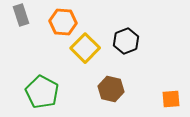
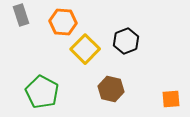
yellow square: moved 1 px down
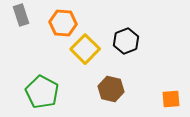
orange hexagon: moved 1 px down
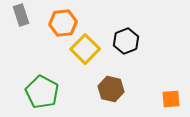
orange hexagon: rotated 12 degrees counterclockwise
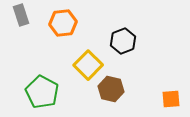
black hexagon: moved 3 px left
yellow square: moved 3 px right, 16 px down
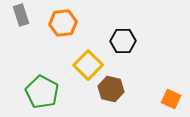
black hexagon: rotated 20 degrees clockwise
orange square: rotated 30 degrees clockwise
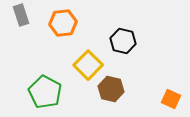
black hexagon: rotated 15 degrees clockwise
green pentagon: moved 3 px right
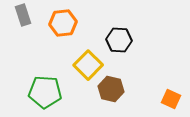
gray rectangle: moved 2 px right
black hexagon: moved 4 px left, 1 px up; rotated 10 degrees counterclockwise
green pentagon: rotated 24 degrees counterclockwise
